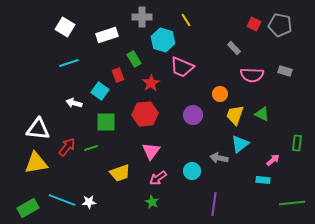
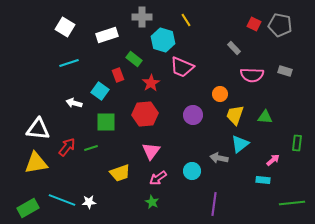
green rectangle at (134, 59): rotated 21 degrees counterclockwise
green triangle at (262, 114): moved 3 px right, 3 px down; rotated 21 degrees counterclockwise
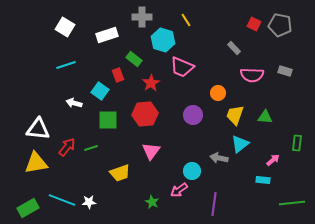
cyan line at (69, 63): moved 3 px left, 2 px down
orange circle at (220, 94): moved 2 px left, 1 px up
green square at (106, 122): moved 2 px right, 2 px up
pink arrow at (158, 178): moved 21 px right, 12 px down
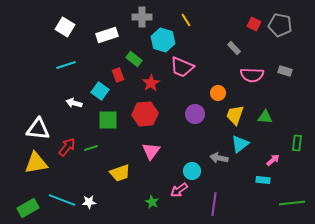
purple circle at (193, 115): moved 2 px right, 1 px up
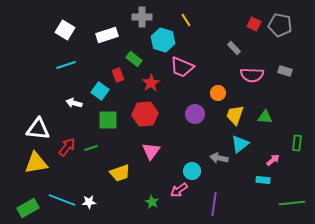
white square at (65, 27): moved 3 px down
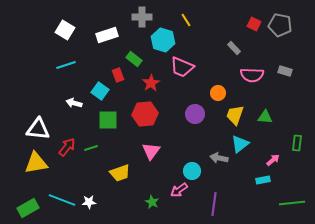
cyan rectangle at (263, 180): rotated 16 degrees counterclockwise
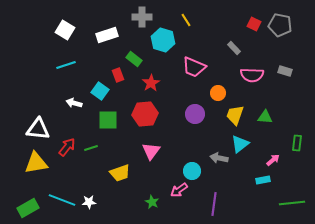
pink trapezoid at (182, 67): moved 12 px right
